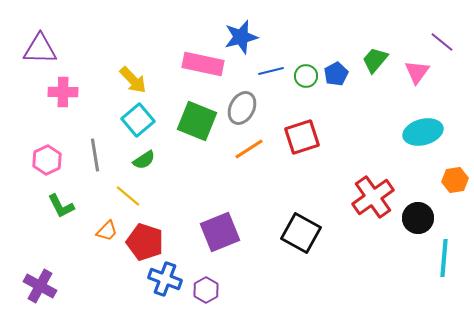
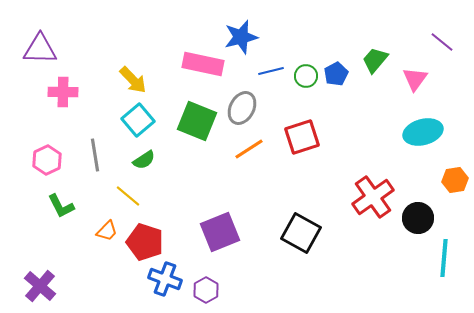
pink triangle: moved 2 px left, 7 px down
purple cross: rotated 12 degrees clockwise
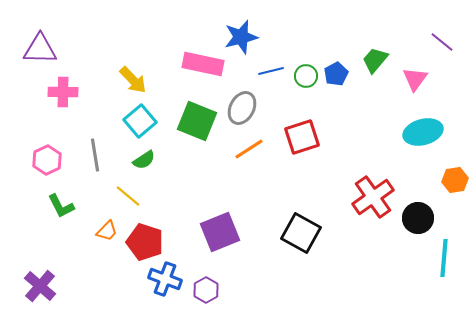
cyan square: moved 2 px right, 1 px down
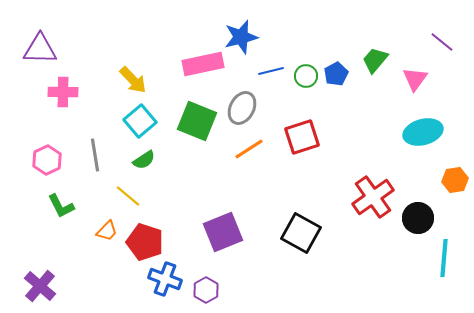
pink rectangle: rotated 24 degrees counterclockwise
purple square: moved 3 px right
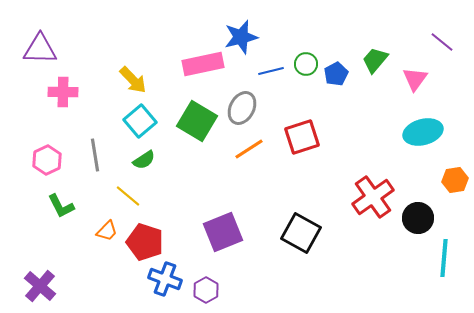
green circle: moved 12 px up
green square: rotated 9 degrees clockwise
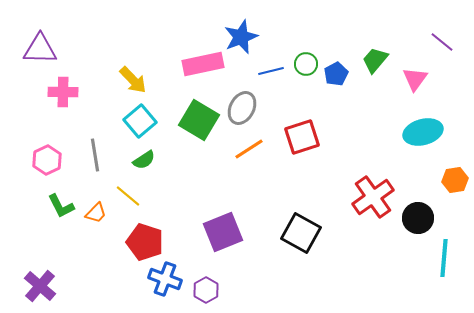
blue star: rotated 8 degrees counterclockwise
green square: moved 2 px right, 1 px up
orange trapezoid: moved 11 px left, 18 px up
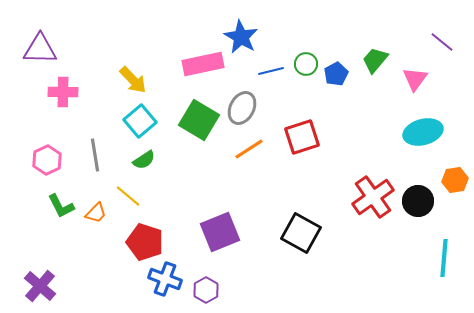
blue star: rotated 20 degrees counterclockwise
black circle: moved 17 px up
purple square: moved 3 px left
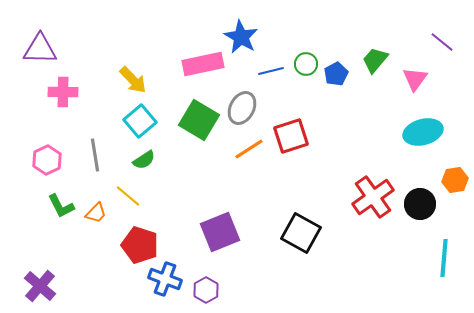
red square: moved 11 px left, 1 px up
black circle: moved 2 px right, 3 px down
red pentagon: moved 5 px left, 3 px down
